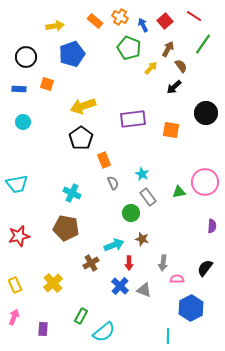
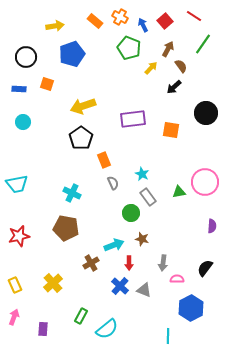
cyan semicircle at (104, 332): moved 3 px right, 3 px up
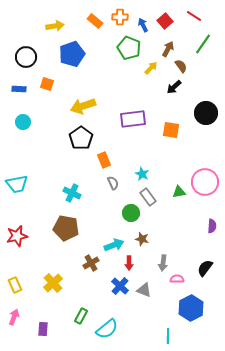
orange cross at (120, 17): rotated 28 degrees counterclockwise
red star at (19, 236): moved 2 px left
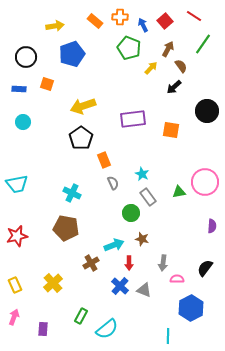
black circle at (206, 113): moved 1 px right, 2 px up
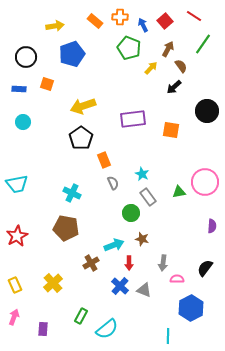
red star at (17, 236): rotated 15 degrees counterclockwise
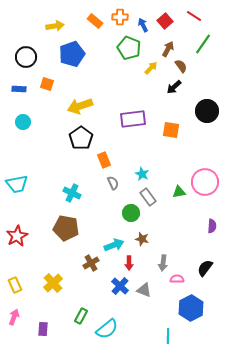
yellow arrow at (83, 106): moved 3 px left
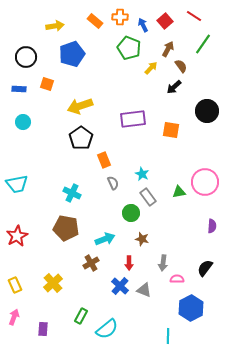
cyan arrow at (114, 245): moved 9 px left, 6 px up
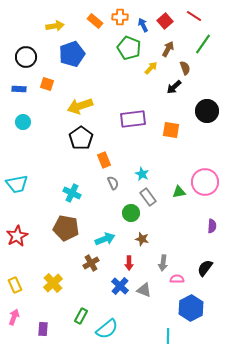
brown semicircle at (181, 66): moved 4 px right, 2 px down; rotated 16 degrees clockwise
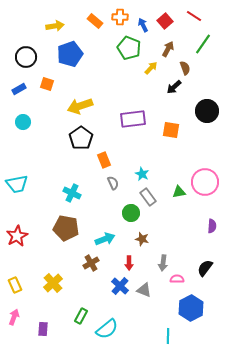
blue pentagon at (72, 54): moved 2 px left
blue rectangle at (19, 89): rotated 32 degrees counterclockwise
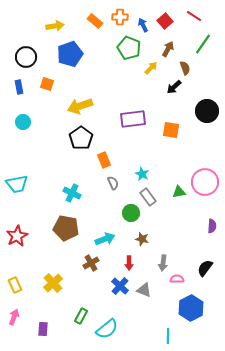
blue rectangle at (19, 89): moved 2 px up; rotated 72 degrees counterclockwise
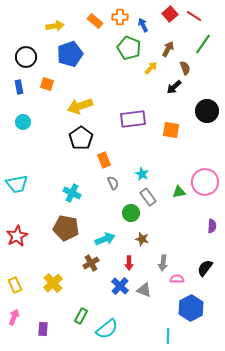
red square at (165, 21): moved 5 px right, 7 px up
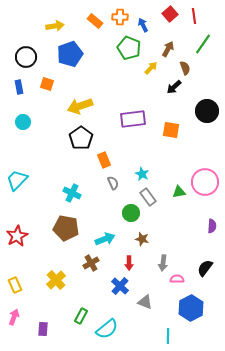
red line at (194, 16): rotated 49 degrees clockwise
cyan trapezoid at (17, 184): moved 4 px up; rotated 145 degrees clockwise
yellow cross at (53, 283): moved 3 px right, 3 px up
gray triangle at (144, 290): moved 1 px right, 12 px down
